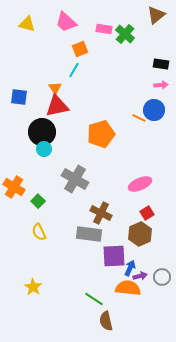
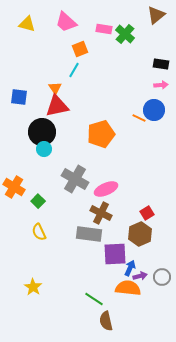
pink ellipse: moved 34 px left, 5 px down
purple square: moved 1 px right, 2 px up
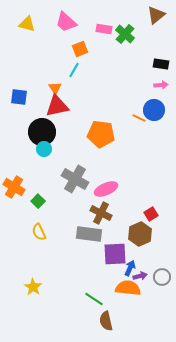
orange pentagon: rotated 24 degrees clockwise
red square: moved 4 px right, 1 px down
